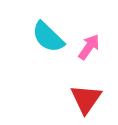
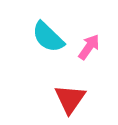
red triangle: moved 16 px left
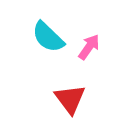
red triangle: rotated 12 degrees counterclockwise
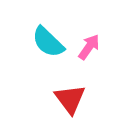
cyan semicircle: moved 5 px down
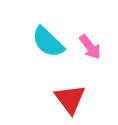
pink arrow: moved 1 px right; rotated 108 degrees clockwise
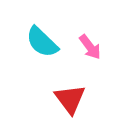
cyan semicircle: moved 6 px left
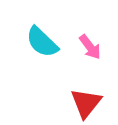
red triangle: moved 16 px right, 4 px down; rotated 16 degrees clockwise
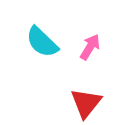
pink arrow: rotated 112 degrees counterclockwise
